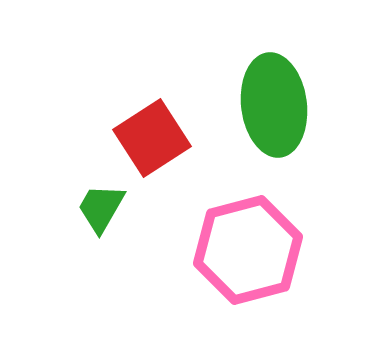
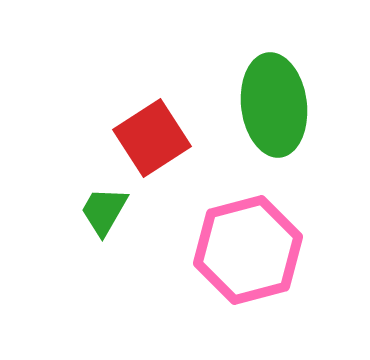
green trapezoid: moved 3 px right, 3 px down
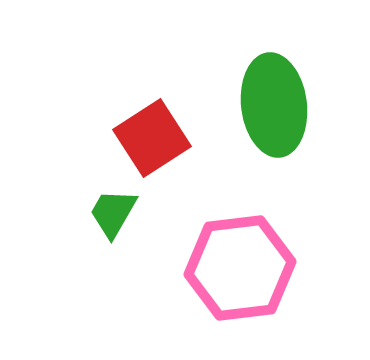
green trapezoid: moved 9 px right, 2 px down
pink hexagon: moved 8 px left, 18 px down; rotated 8 degrees clockwise
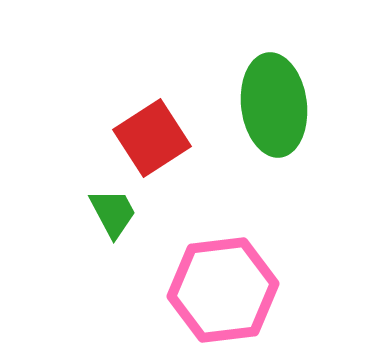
green trapezoid: rotated 122 degrees clockwise
pink hexagon: moved 17 px left, 22 px down
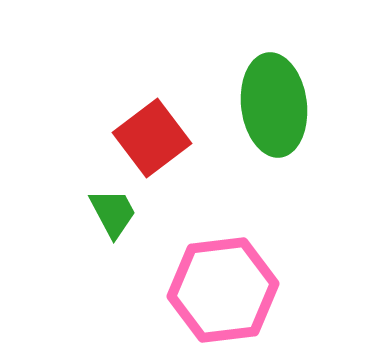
red square: rotated 4 degrees counterclockwise
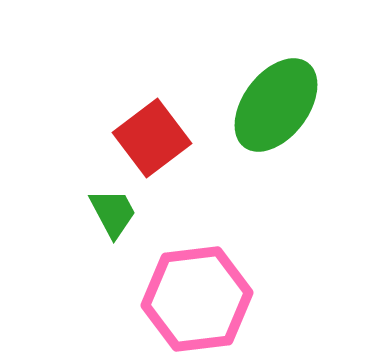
green ellipse: moved 2 px right; rotated 44 degrees clockwise
pink hexagon: moved 26 px left, 9 px down
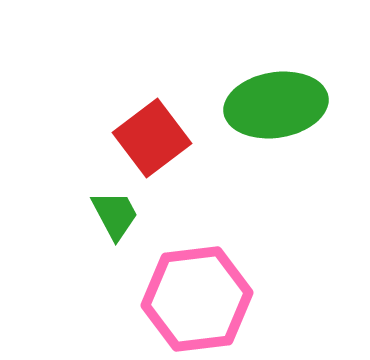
green ellipse: rotated 44 degrees clockwise
green trapezoid: moved 2 px right, 2 px down
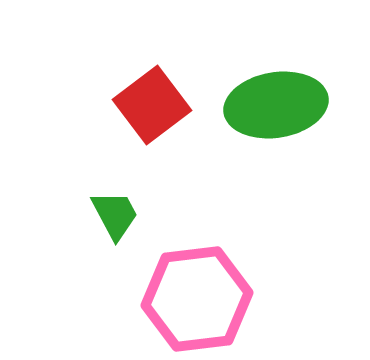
red square: moved 33 px up
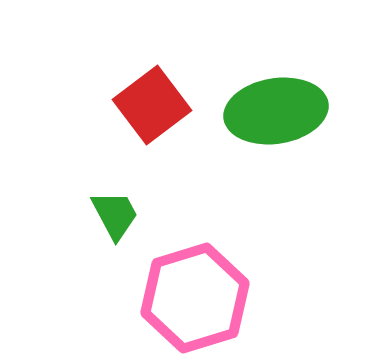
green ellipse: moved 6 px down
pink hexagon: moved 2 px left, 1 px up; rotated 10 degrees counterclockwise
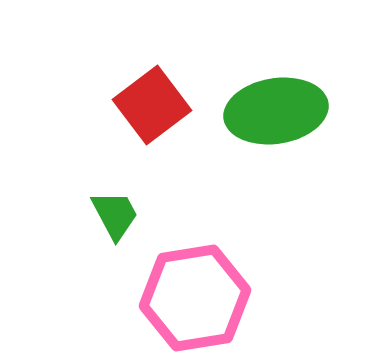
pink hexagon: rotated 8 degrees clockwise
